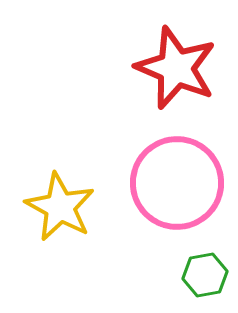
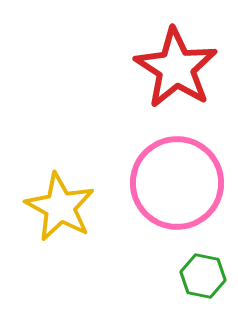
red star: rotated 10 degrees clockwise
green hexagon: moved 2 px left, 1 px down; rotated 21 degrees clockwise
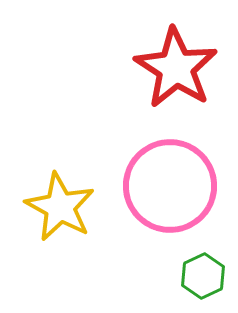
pink circle: moved 7 px left, 3 px down
green hexagon: rotated 24 degrees clockwise
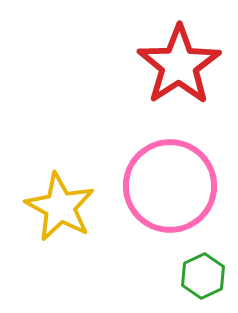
red star: moved 3 px right, 3 px up; rotated 6 degrees clockwise
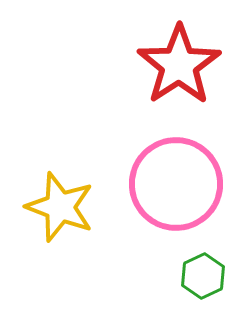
pink circle: moved 6 px right, 2 px up
yellow star: rotated 8 degrees counterclockwise
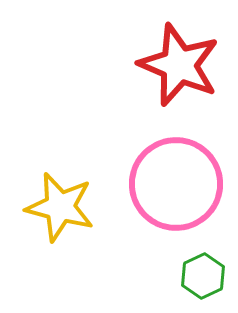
red star: rotated 16 degrees counterclockwise
yellow star: rotated 6 degrees counterclockwise
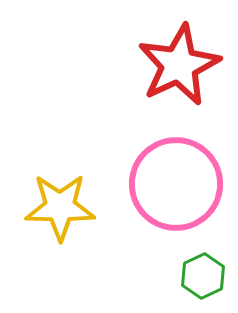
red star: rotated 24 degrees clockwise
yellow star: rotated 14 degrees counterclockwise
